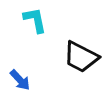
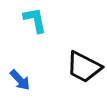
black trapezoid: moved 3 px right, 10 px down
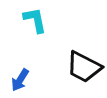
blue arrow: rotated 75 degrees clockwise
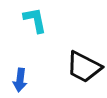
blue arrow: rotated 25 degrees counterclockwise
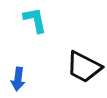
blue arrow: moved 2 px left, 1 px up
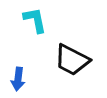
black trapezoid: moved 12 px left, 7 px up
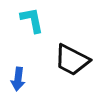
cyan L-shape: moved 3 px left
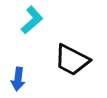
cyan L-shape: rotated 60 degrees clockwise
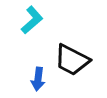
blue arrow: moved 20 px right
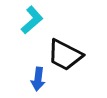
black trapezoid: moved 7 px left, 5 px up
